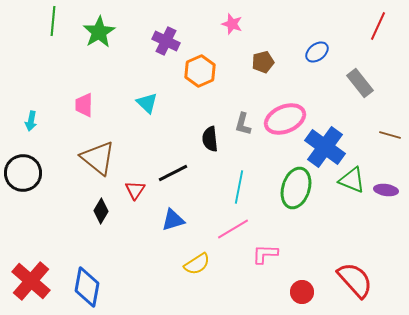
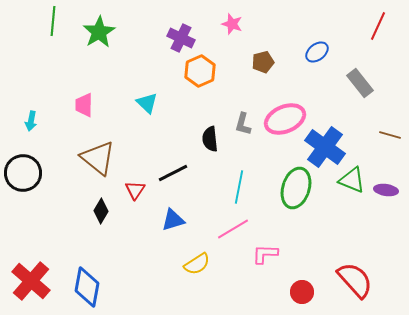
purple cross: moved 15 px right, 3 px up
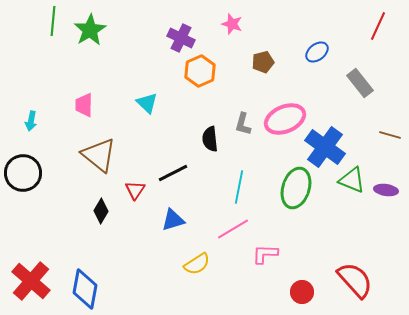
green star: moved 9 px left, 2 px up
brown triangle: moved 1 px right, 3 px up
blue diamond: moved 2 px left, 2 px down
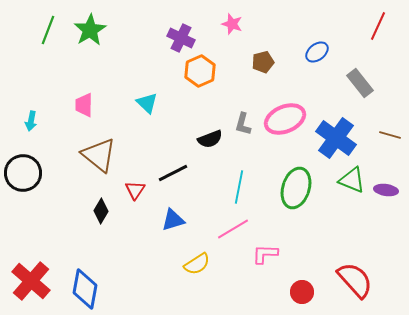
green line: moved 5 px left, 9 px down; rotated 16 degrees clockwise
black semicircle: rotated 105 degrees counterclockwise
blue cross: moved 11 px right, 9 px up
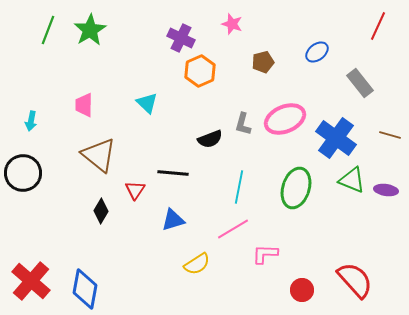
black line: rotated 32 degrees clockwise
red circle: moved 2 px up
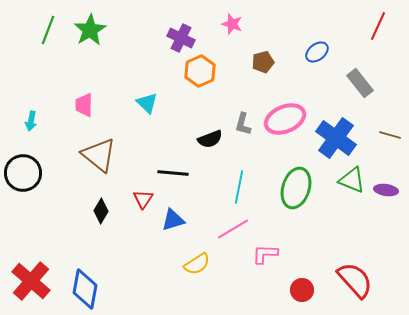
red triangle: moved 8 px right, 9 px down
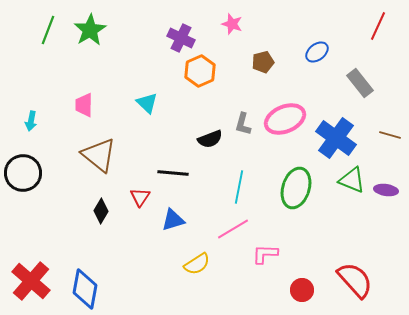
red triangle: moved 3 px left, 2 px up
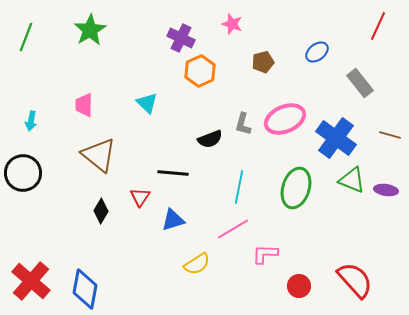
green line: moved 22 px left, 7 px down
red circle: moved 3 px left, 4 px up
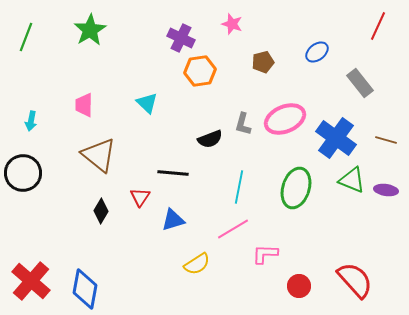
orange hexagon: rotated 16 degrees clockwise
brown line: moved 4 px left, 5 px down
